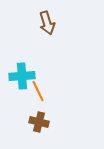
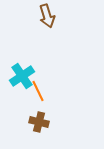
brown arrow: moved 7 px up
cyan cross: rotated 30 degrees counterclockwise
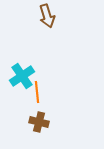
orange line: moved 1 px left, 1 px down; rotated 20 degrees clockwise
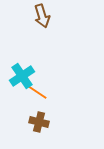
brown arrow: moved 5 px left
orange line: rotated 50 degrees counterclockwise
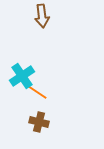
brown arrow: rotated 10 degrees clockwise
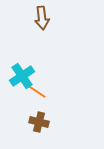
brown arrow: moved 2 px down
orange line: moved 1 px left, 1 px up
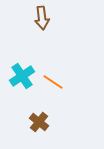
orange line: moved 17 px right, 9 px up
brown cross: rotated 24 degrees clockwise
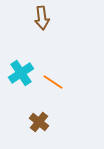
cyan cross: moved 1 px left, 3 px up
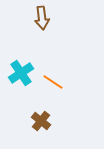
brown cross: moved 2 px right, 1 px up
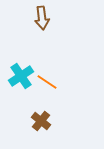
cyan cross: moved 3 px down
orange line: moved 6 px left
